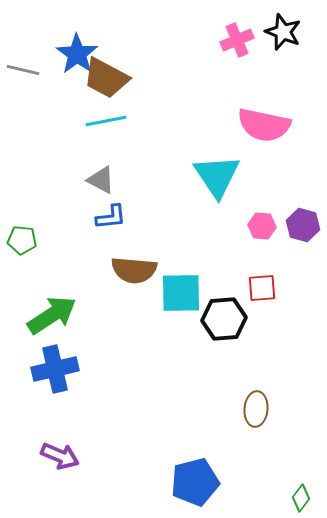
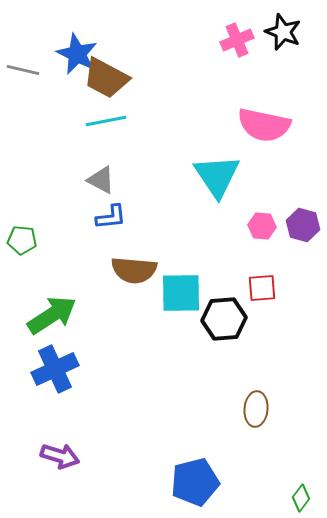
blue star: rotated 9 degrees counterclockwise
blue cross: rotated 12 degrees counterclockwise
purple arrow: rotated 6 degrees counterclockwise
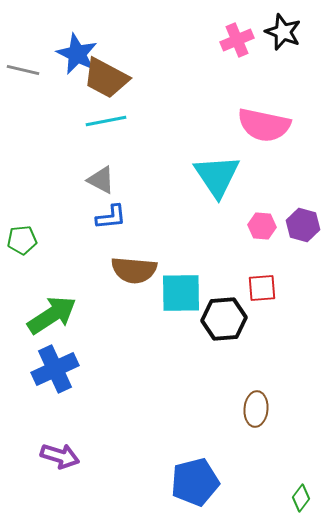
green pentagon: rotated 12 degrees counterclockwise
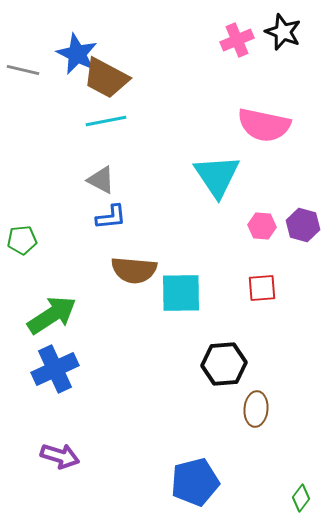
black hexagon: moved 45 px down
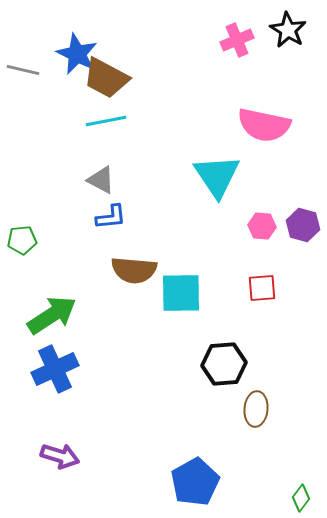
black star: moved 5 px right, 2 px up; rotated 9 degrees clockwise
blue pentagon: rotated 15 degrees counterclockwise
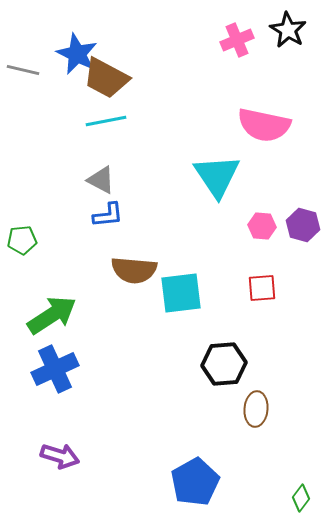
blue L-shape: moved 3 px left, 2 px up
cyan square: rotated 6 degrees counterclockwise
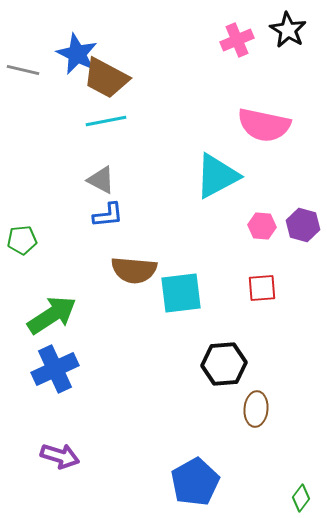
cyan triangle: rotated 36 degrees clockwise
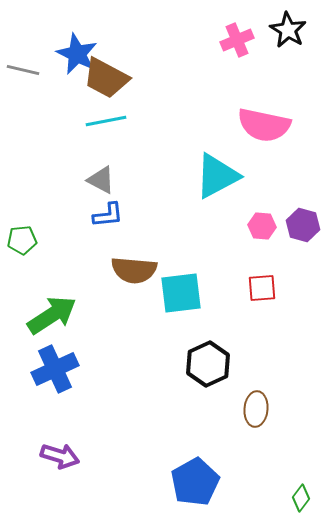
black hexagon: moved 16 px left; rotated 21 degrees counterclockwise
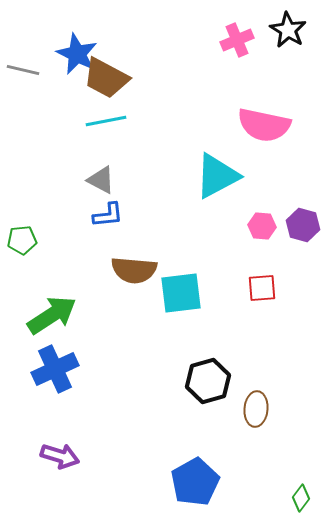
black hexagon: moved 17 px down; rotated 9 degrees clockwise
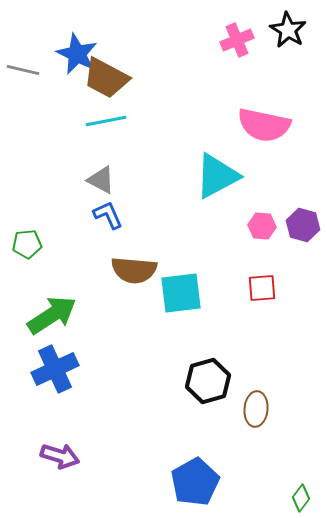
blue L-shape: rotated 108 degrees counterclockwise
green pentagon: moved 5 px right, 4 px down
